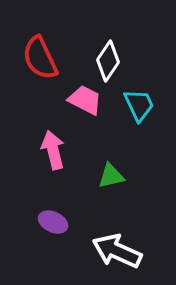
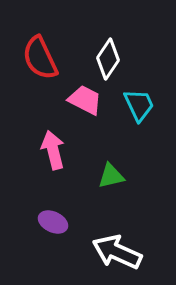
white diamond: moved 2 px up
white arrow: moved 1 px down
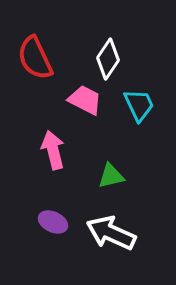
red semicircle: moved 5 px left
white arrow: moved 6 px left, 19 px up
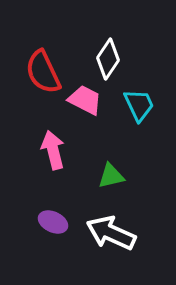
red semicircle: moved 8 px right, 14 px down
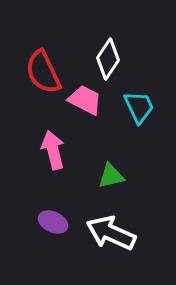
cyan trapezoid: moved 2 px down
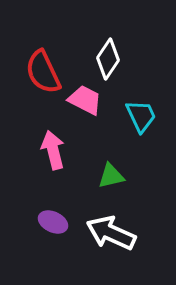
cyan trapezoid: moved 2 px right, 9 px down
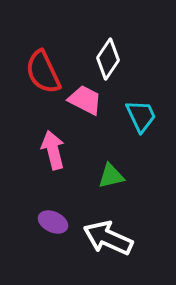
white arrow: moved 3 px left, 5 px down
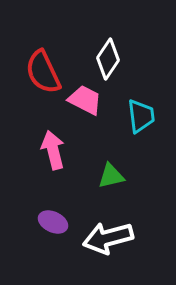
cyan trapezoid: rotated 18 degrees clockwise
white arrow: rotated 39 degrees counterclockwise
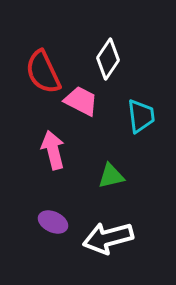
pink trapezoid: moved 4 px left, 1 px down
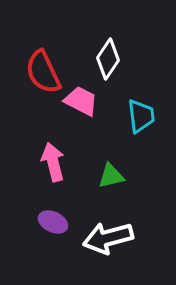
pink arrow: moved 12 px down
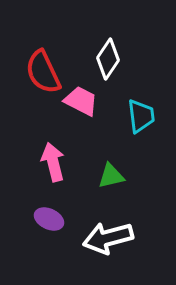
purple ellipse: moved 4 px left, 3 px up
